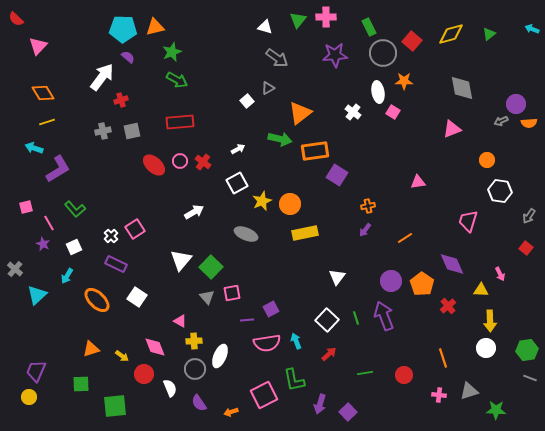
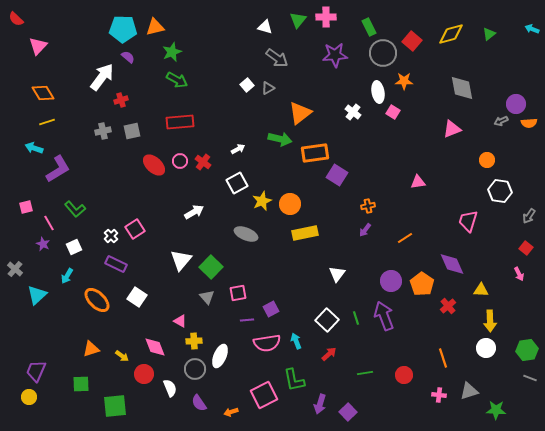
white square at (247, 101): moved 16 px up
orange rectangle at (315, 151): moved 2 px down
pink arrow at (500, 274): moved 19 px right
white triangle at (337, 277): moved 3 px up
pink square at (232, 293): moved 6 px right
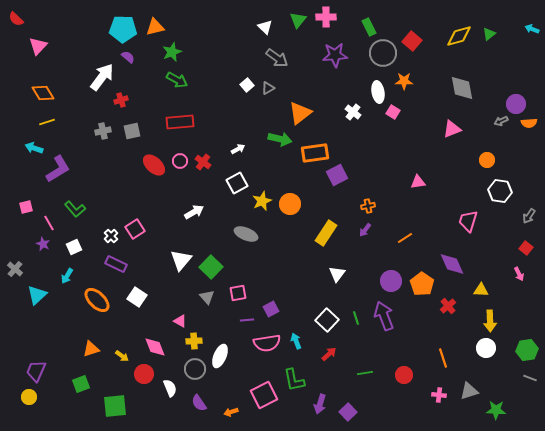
white triangle at (265, 27): rotated 28 degrees clockwise
yellow diamond at (451, 34): moved 8 px right, 2 px down
purple square at (337, 175): rotated 30 degrees clockwise
yellow rectangle at (305, 233): moved 21 px right; rotated 45 degrees counterclockwise
green square at (81, 384): rotated 18 degrees counterclockwise
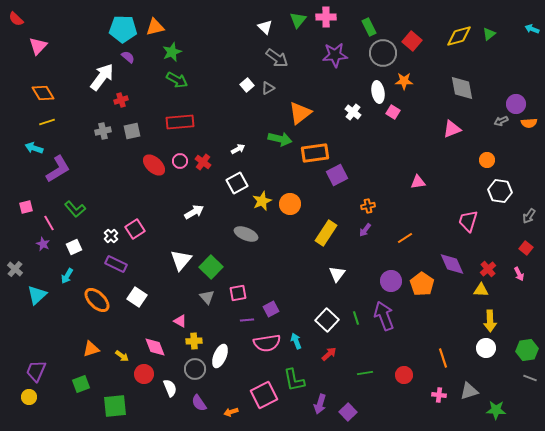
red cross at (448, 306): moved 40 px right, 37 px up
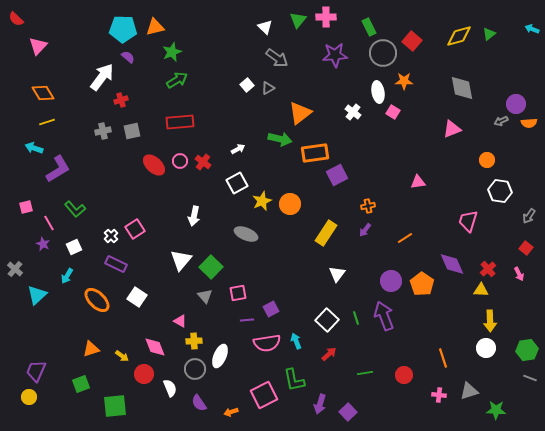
green arrow at (177, 80): rotated 60 degrees counterclockwise
white arrow at (194, 212): moved 4 px down; rotated 132 degrees clockwise
gray triangle at (207, 297): moved 2 px left, 1 px up
